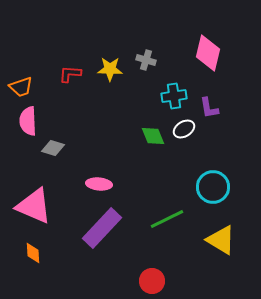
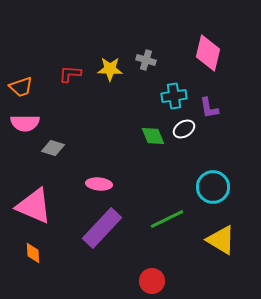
pink semicircle: moved 3 px left, 2 px down; rotated 88 degrees counterclockwise
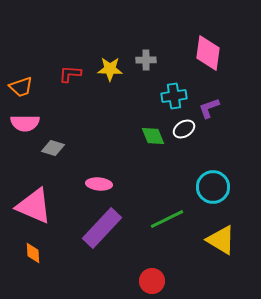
pink diamond: rotated 6 degrees counterclockwise
gray cross: rotated 18 degrees counterclockwise
purple L-shape: rotated 80 degrees clockwise
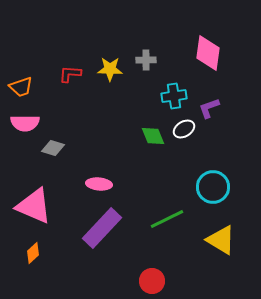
orange diamond: rotated 50 degrees clockwise
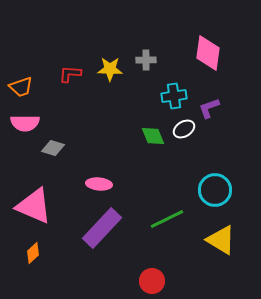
cyan circle: moved 2 px right, 3 px down
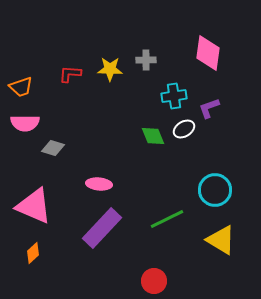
red circle: moved 2 px right
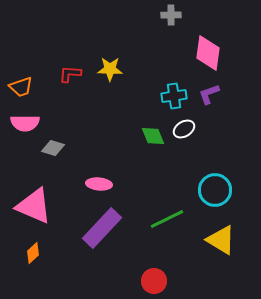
gray cross: moved 25 px right, 45 px up
purple L-shape: moved 14 px up
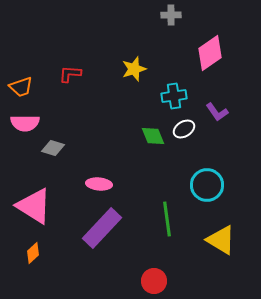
pink diamond: moved 2 px right; rotated 48 degrees clockwise
yellow star: moved 24 px right; rotated 20 degrees counterclockwise
purple L-shape: moved 8 px right, 18 px down; rotated 105 degrees counterclockwise
cyan circle: moved 8 px left, 5 px up
pink triangle: rotated 9 degrees clockwise
green line: rotated 72 degrees counterclockwise
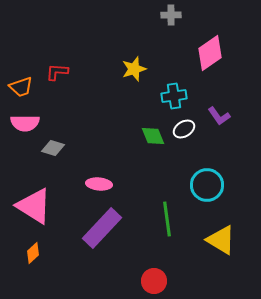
red L-shape: moved 13 px left, 2 px up
purple L-shape: moved 2 px right, 4 px down
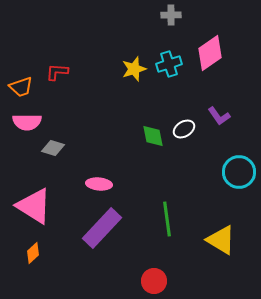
cyan cross: moved 5 px left, 32 px up; rotated 10 degrees counterclockwise
pink semicircle: moved 2 px right, 1 px up
green diamond: rotated 10 degrees clockwise
cyan circle: moved 32 px right, 13 px up
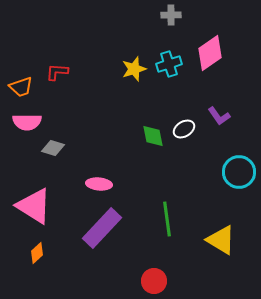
orange diamond: moved 4 px right
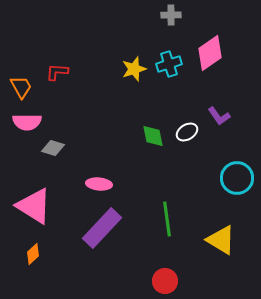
orange trapezoid: rotated 100 degrees counterclockwise
white ellipse: moved 3 px right, 3 px down
cyan circle: moved 2 px left, 6 px down
orange diamond: moved 4 px left, 1 px down
red circle: moved 11 px right
